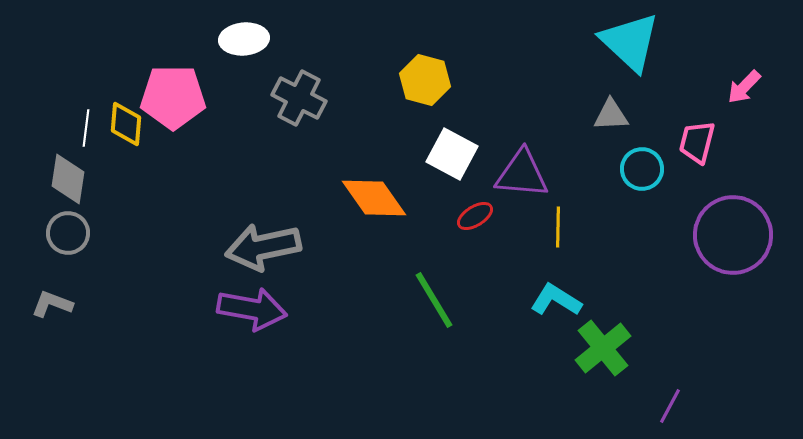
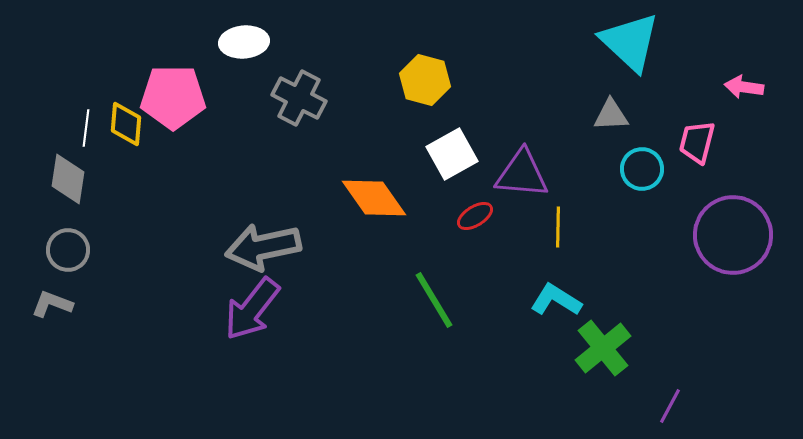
white ellipse: moved 3 px down
pink arrow: rotated 54 degrees clockwise
white square: rotated 33 degrees clockwise
gray circle: moved 17 px down
purple arrow: rotated 118 degrees clockwise
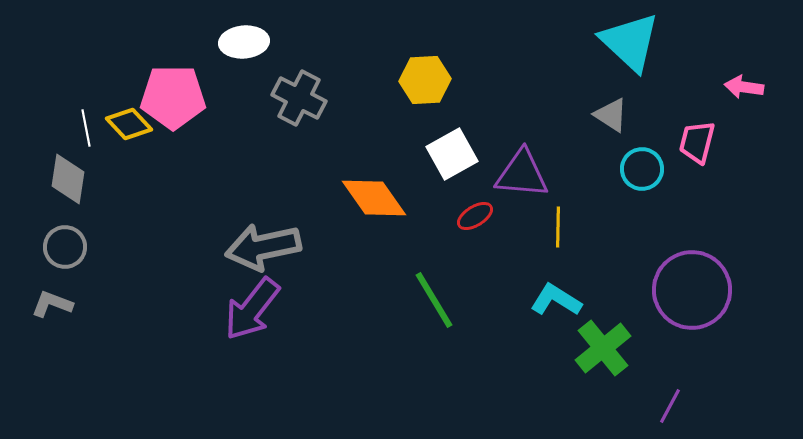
yellow hexagon: rotated 18 degrees counterclockwise
gray triangle: rotated 36 degrees clockwise
yellow diamond: moved 3 px right; rotated 48 degrees counterclockwise
white line: rotated 18 degrees counterclockwise
purple circle: moved 41 px left, 55 px down
gray circle: moved 3 px left, 3 px up
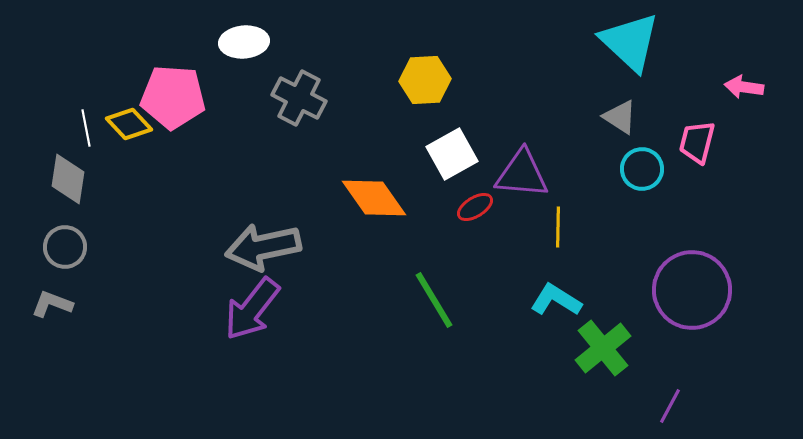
pink pentagon: rotated 4 degrees clockwise
gray triangle: moved 9 px right, 2 px down
red ellipse: moved 9 px up
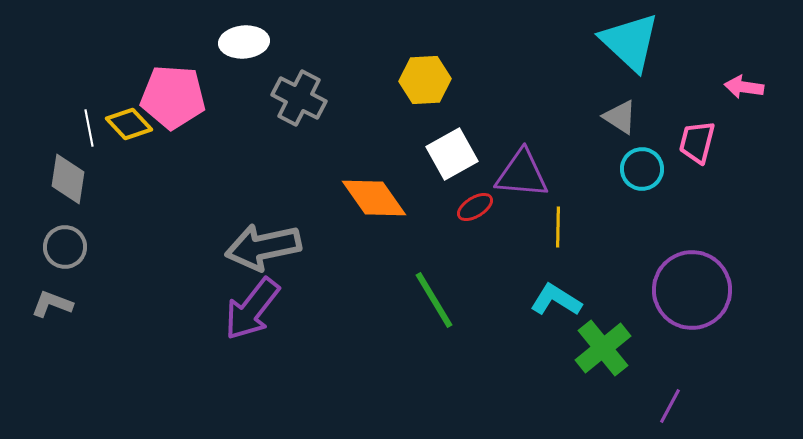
white line: moved 3 px right
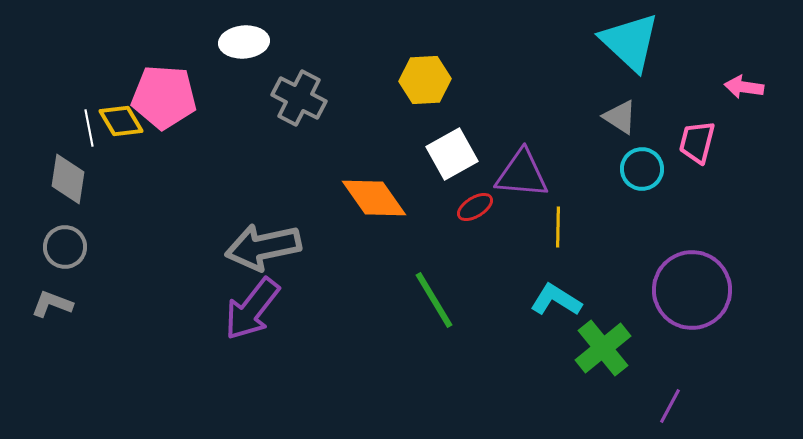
pink pentagon: moved 9 px left
yellow diamond: moved 8 px left, 3 px up; rotated 12 degrees clockwise
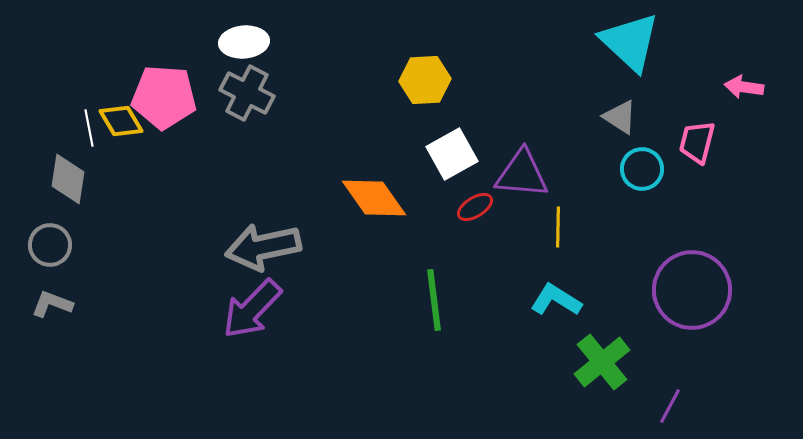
gray cross: moved 52 px left, 5 px up
gray circle: moved 15 px left, 2 px up
green line: rotated 24 degrees clockwise
purple arrow: rotated 6 degrees clockwise
green cross: moved 1 px left, 14 px down
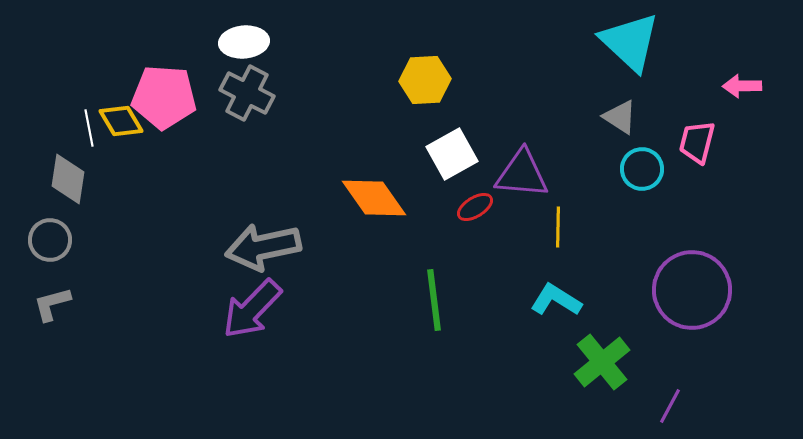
pink arrow: moved 2 px left, 1 px up; rotated 9 degrees counterclockwise
gray circle: moved 5 px up
gray L-shape: rotated 36 degrees counterclockwise
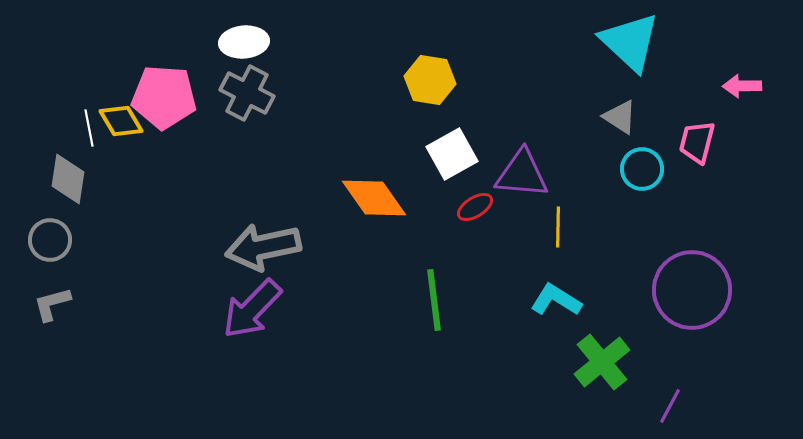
yellow hexagon: moved 5 px right; rotated 12 degrees clockwise
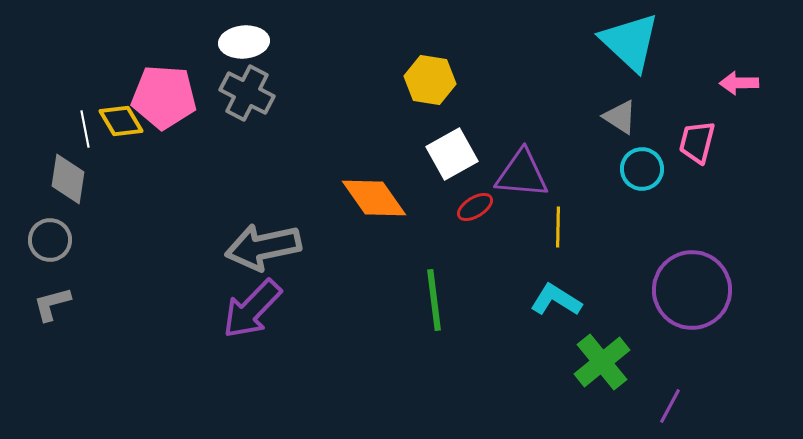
pink arrow: moved 3 px left, 3 px up
white line: moved 4 px left, 1 px down
